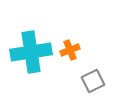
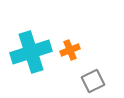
cyan cross: rotated 9 degrees counterclockwise
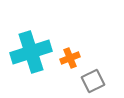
orange cross: moved 8 px down
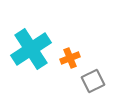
cyan cross: moved 3 px up; rotated 15 degrees counterclockwise
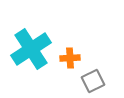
orange cross: rotated 18 degrees clockwise
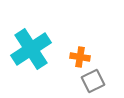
orange cross: moved 10 px right, 1 px up; rotated 12 degrees clockwise
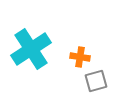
gray square: moved 3 px right; rotated 10 degrees clockwise
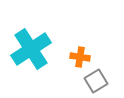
gray square: rotated 15 degrees counterclockwise
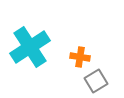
cyan cross: moved 1 px left, 2 px up
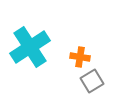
gray square: moved 4 px left
